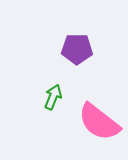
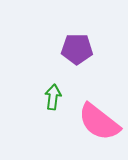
green arrow: rotated 15 degrees counterclockwise
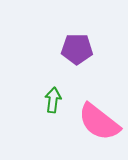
green arrow: moved 3 px down
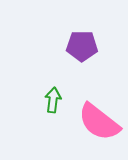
purple pentagon: moved 5 px right, 3 px up
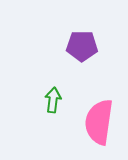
pink semicircle: rotated 60 degrees clockwise
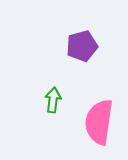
purple pentagon: rotated 16 degrees counterclockwise
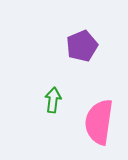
purple pentagon: rotated 8 degrees counterclockwise
